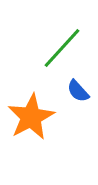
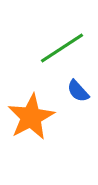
green line: rotated 15 degrees clockwise
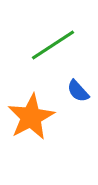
green line: moved 9 px left, 3 px up
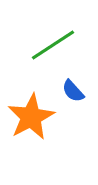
blue semicircle: moved 5 px left
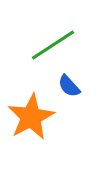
blue semicircle: moved 4 px left, 5 px up
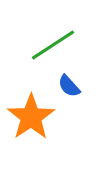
orange star: rotated 6 degrees counterclockwise
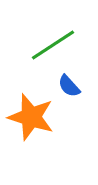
orange star: rotated 21 degrees counterclockwise
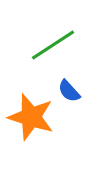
blue semicircle: moved 5 px down
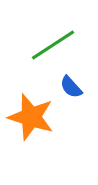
blue semicircle: moved 2 px right, 4 px up
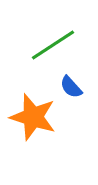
orange star: moved 2 px right
